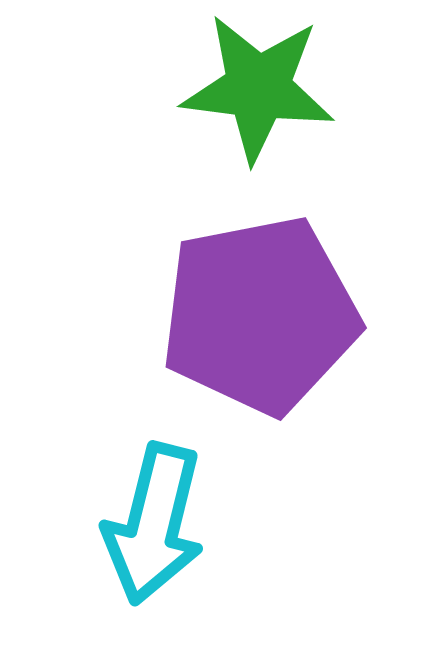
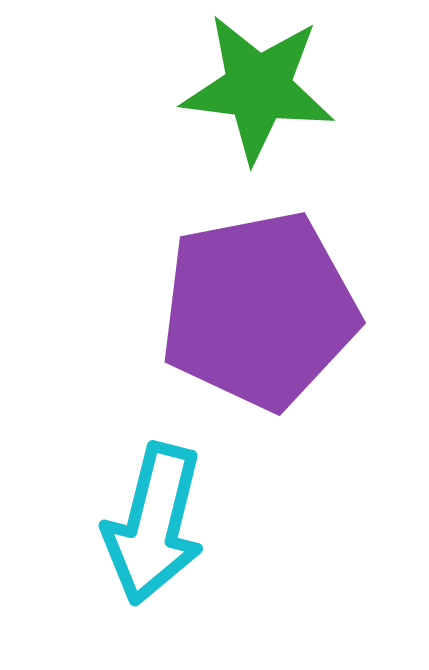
purple pentagon: moved 1 px left, 5 px up
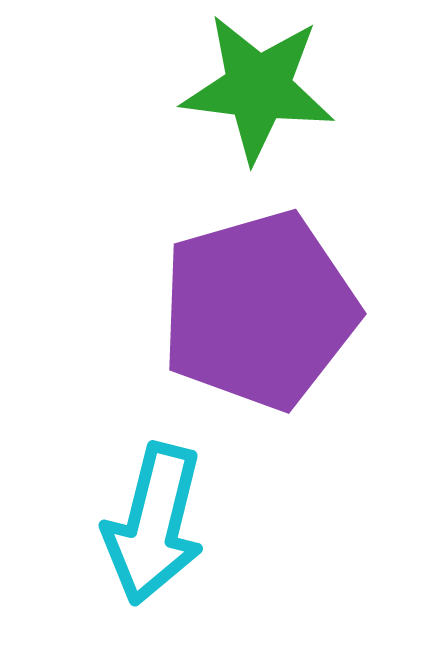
purple pentagon: rotated 5 degrees counterclockwise
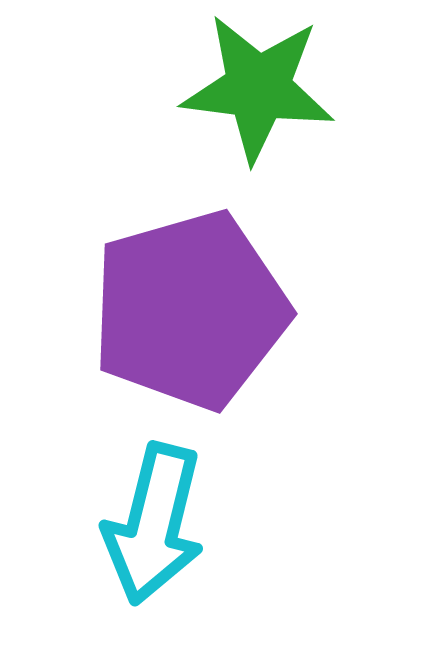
purple pentagon: moved 69 px left
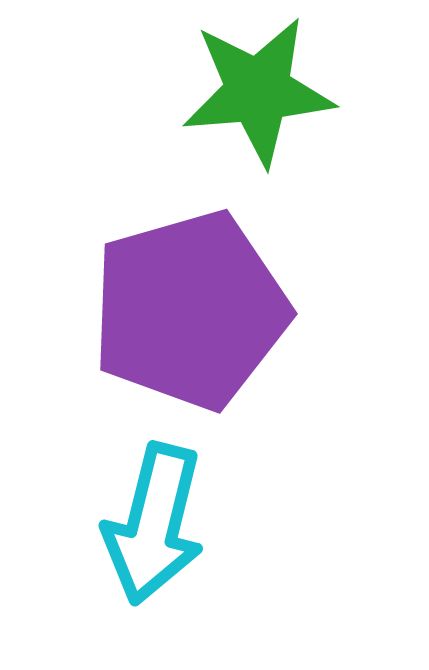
green star: moved 3 px down; rotated 12 degrees counterclockwise
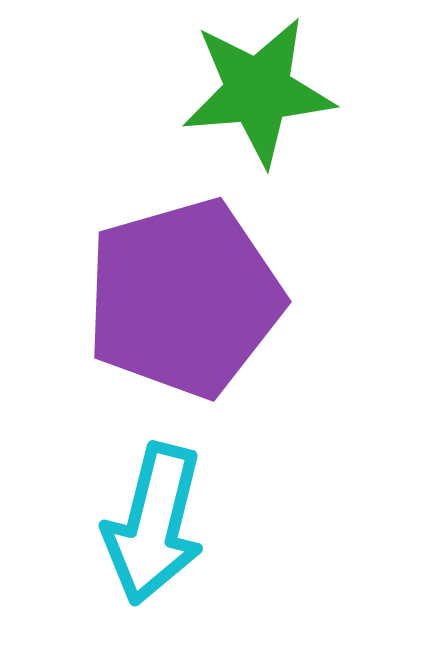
purple pentagon: moved 6 px left, 12 px up
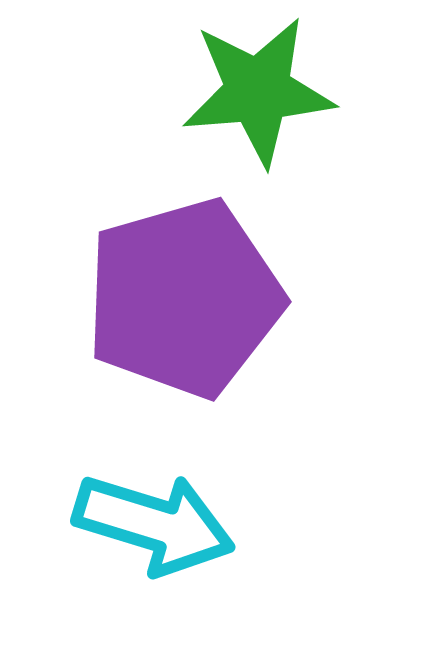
cyan arrow: rotated 87 degrees counterclockwise
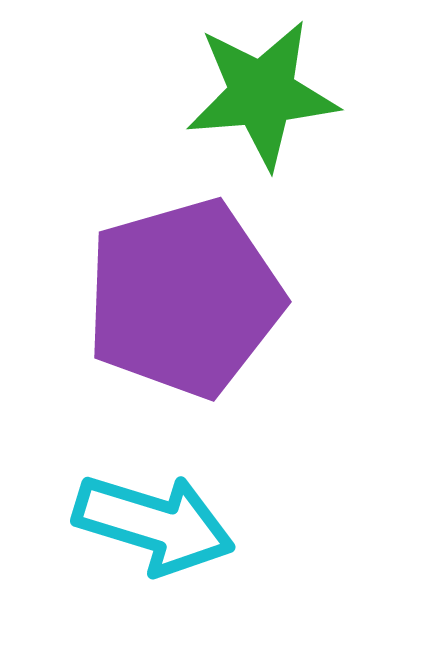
green star: moved 4 px right, 3 px down
